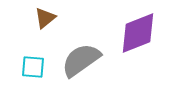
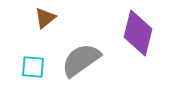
purple diamond: rotated 54 degrees counterclockwise
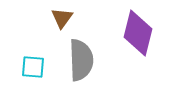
brown triangle: moved 17 px right; rotated 15 degrees counterclockwise
gray semicircle: rotated 123 degrees clockwise
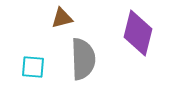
brown triangle: rotated 40 degrees clockwise
gray semicircle: moved 2 px right, 1 px up
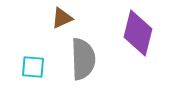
brown triangle: rotated 10 degrees counterclockwise
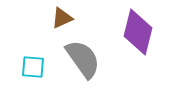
purple diamond: moved 1 px up
gray semicircle: rotated 33 degrees counterclockwise
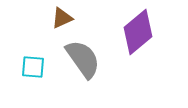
purple diamond: rotated 36 degrees clockwise
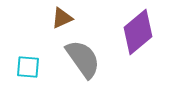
cyan square: moved 5 px left
